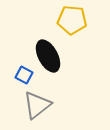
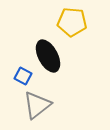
yellow pentagon: moved 2 px down
blue square: moved 1 px left, 1 px down
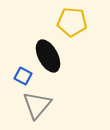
gray triangle: rotated 12 degrees counterclockwise
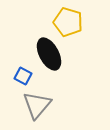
yellow pentagon: moved 4 px left; rotated 12 degrees clockwise
black ellipse: moved 1 px right, 2 px up
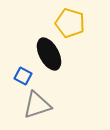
yellow pentagon: moved 2 px right, 1 px down
gray triangle: rotated 32 degrees clockwise
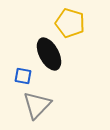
blue square: rotated 18 degrees counterclockwise
gray triangle: rotated 28 degrees counterclockwise
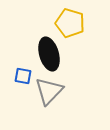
black ellipse: rotated 12 degrees clockwise
gray triangle: moved 12 px right, 14 px up
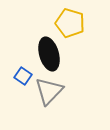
blue square: rotated 24 degrees clockwise
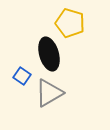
blue square: moved 1 px left
gray triangle: moved 2 px down; rotated 16 degrees clockwise
